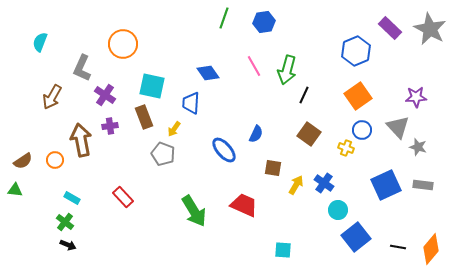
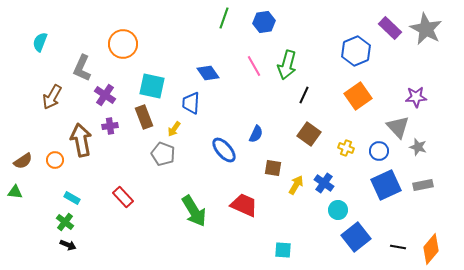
gray star at (430, 29): moved 4 px left
green arrow at (287, 70): moved 5 px up
blue circle at (362, 130): moved 17 px right, 21 px down
gray rectangle at (423, 185): rotated 18 degrees counterclockwise
green triangle at (15, 190): moved 2 px down
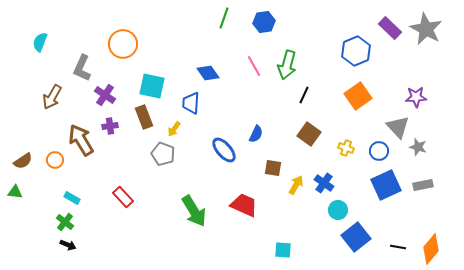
brown arrow at (81, 140): rotated 20 degrees counterclockwise
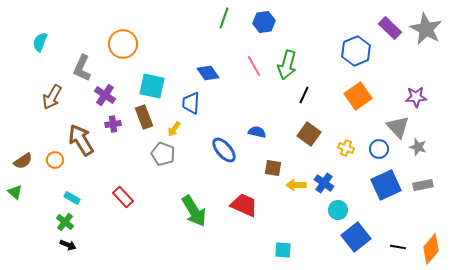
purple cross at (110, 126): moved 3 px right, 2 px up
blue semicircle at (256, 134): moved 1 px right, 2 px up; rotated 102 degrees counterclockwise
blue circle at (379, 151): moved 2 px up
yellow arrow at (296, 185): rotated 120 degrees counterclockwise
green triangle at (15, 192): rotated 35 degrees clockwise
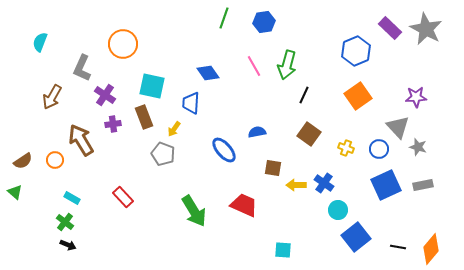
blue semicircle at (257, 132): rotated 24 degrees counterclockwise
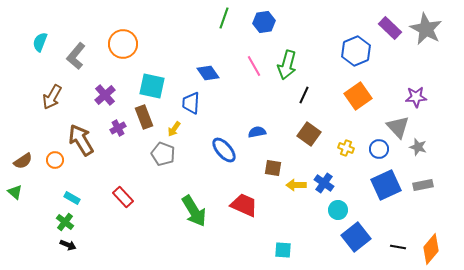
gray L-shape at (82, 68): moved 6 px left, 12 px up; rotated 16 degrees clockwise
purple cross at (105, 95): rotated 15 degrees clockwise
purple cross at (113, 124): moved 5 px right, 4 px down; rotated 21 degrees counterclockwise
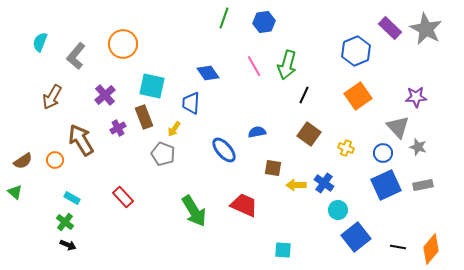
blue circle at (379, 149): moved 4 px right, 4 px down
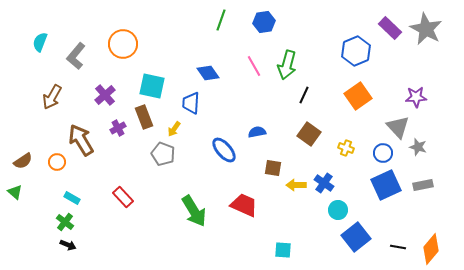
green line at (224, 18): moved 3 px left, 2 px down
orange circle at (55, 160): moved 2 px right, 2 px down
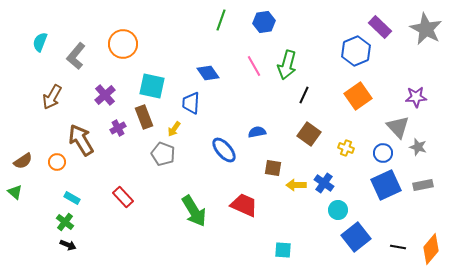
purple rectangle at (390, 28): moved 10 px left, 1 px up
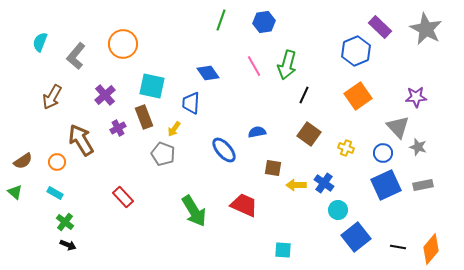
cyan rectangle at (72, 198): moved 17 px left, 5 px up
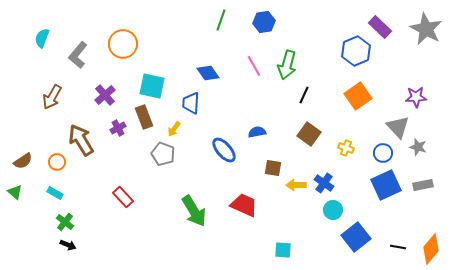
cyan semicircle at (40, 42): moved 2 px right, 4 px up
gray L-shape at (76, 56): moved 2 px right, 1 px up
cyan circle at (338, 210): moved 5 px left
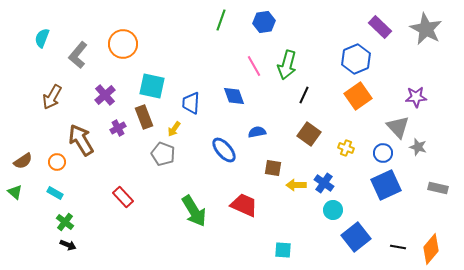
blue hexagon at (356, 51): moved 8 px down
blue diamond at (208, 73): moved 26 px right, 23 px down; rotated 15 degrees clockwise
gray rectangle at (423, 185): moved 15 px right, 3 px down; rotated 24 degrees clockwise
